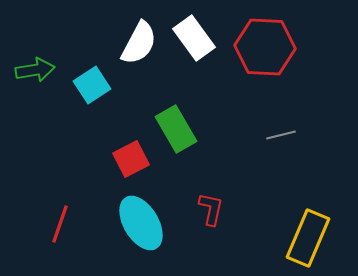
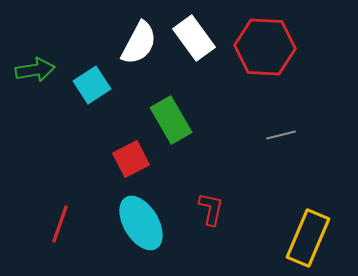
green rectangle: moved 5 px left, 9 px up
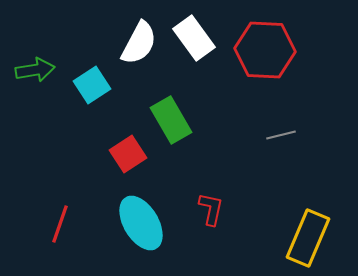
red hexagon: moved 3 px down
red square: moved 3 px left, 5 px up; rotated 6 degrees counterclockwise
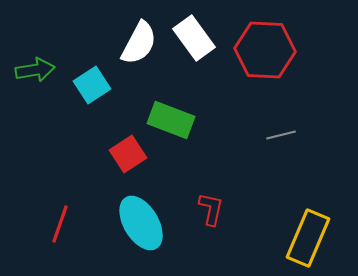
green rectangle: rotated 39 degrees counterclockwise
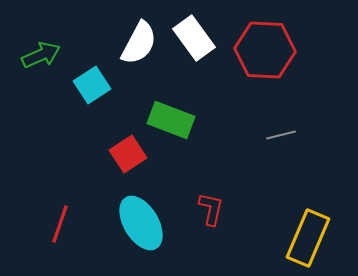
green arrow: moved 6 px right, 15 px up; rotated 15 degrees counterclockwise
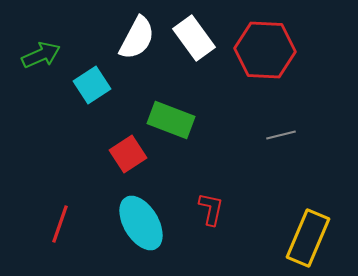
white semicircle: moved 2 px left, 5 px up
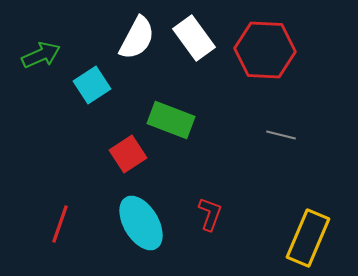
gray line: rotated 28 degrees clockwise
red L-shape: moved 1 px left, 5 px down; rotated 8 degrees clockwise
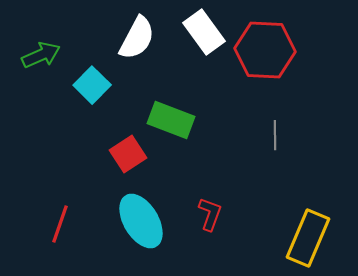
white rectangle: moved 10 px right, 6 px up
cyan square: rotated 12 degrees counterclockwise
gray line: moved 6 px left; rotated 76 degrees clockwise
cyan ellipse: moved 2 px up
